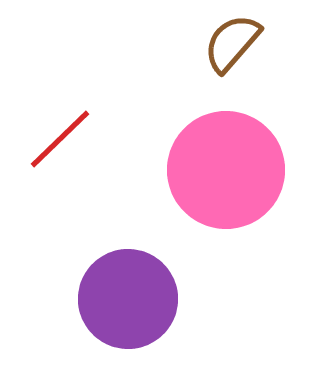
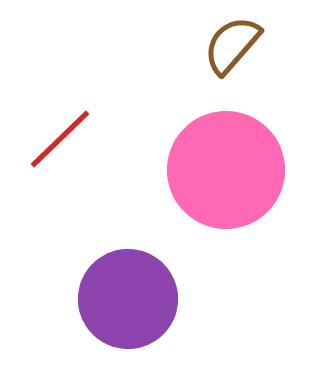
brown semicircle: moved 2 px down
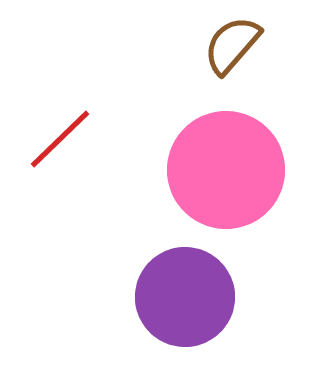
purple circle: moved 57 px right, 2 px up
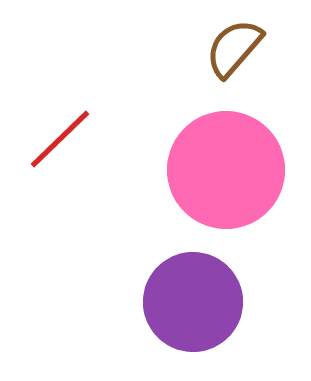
brown semicircle: moved 2 px right, 3 px down
purple circle: moved 8 px right, 5 px down
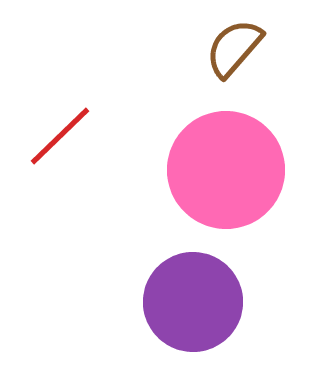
red line: moved 3 px up
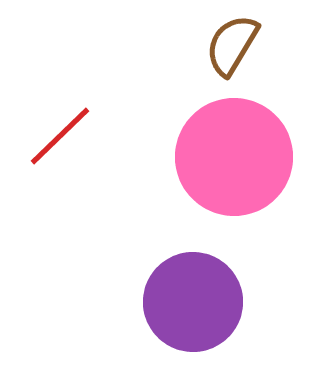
brown semicircle: moved 2 px left, 3 px up; rotated 10 degrees counterclockwise
pink circle: moved 8 px right, 13 px up
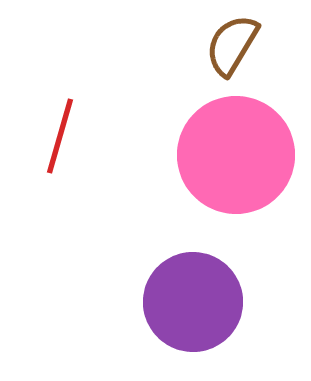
red line: rotated 30 degrees counterclockwise
pink circle: moved 2 px right, 2 px up
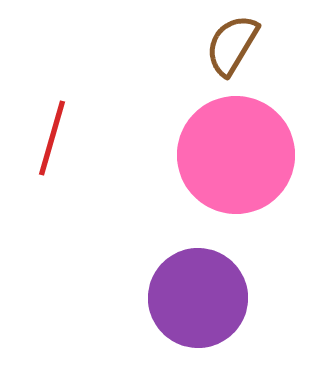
red line: moved 8 px left, 2 px down
purple circle: moved 5 px right, 4 px up
